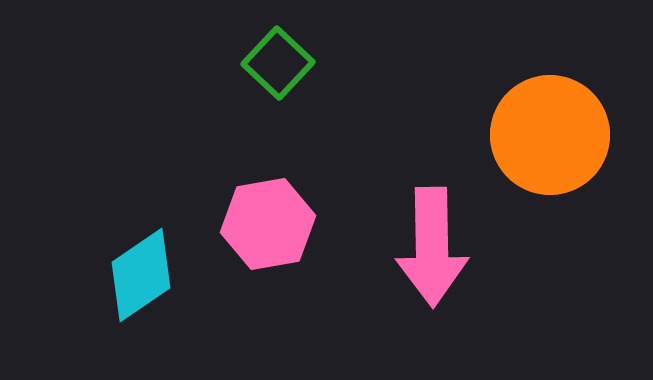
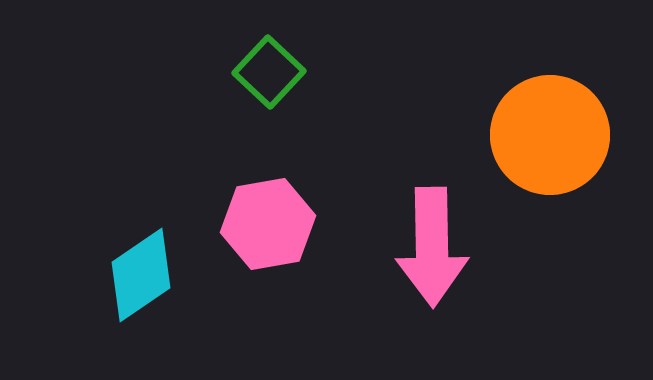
green square: moved 9 px left, 9 px down
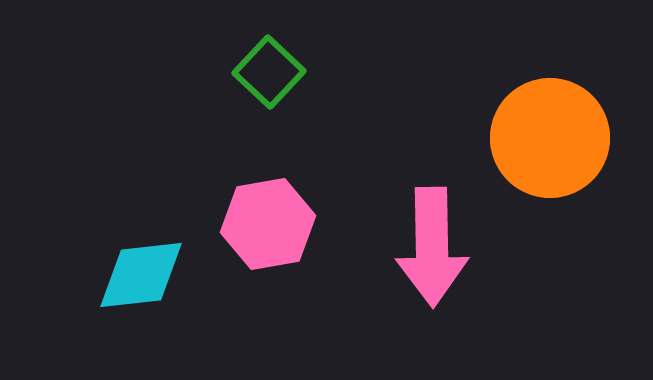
orange circle: moved 3 px down
cyan diamond: rotated 28 degrees clockwise
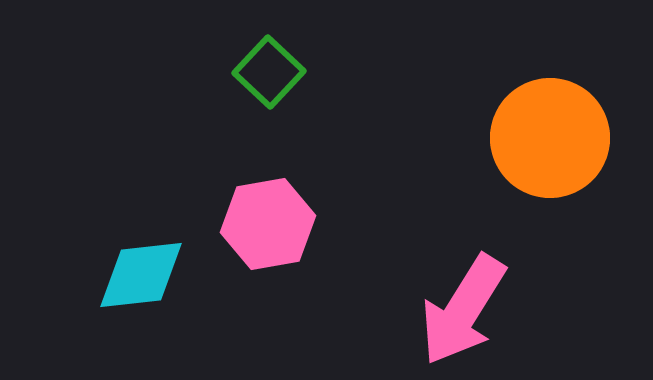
pink arrow: moved 31 px right, 63 px down; rotated 33 degrees clockwise
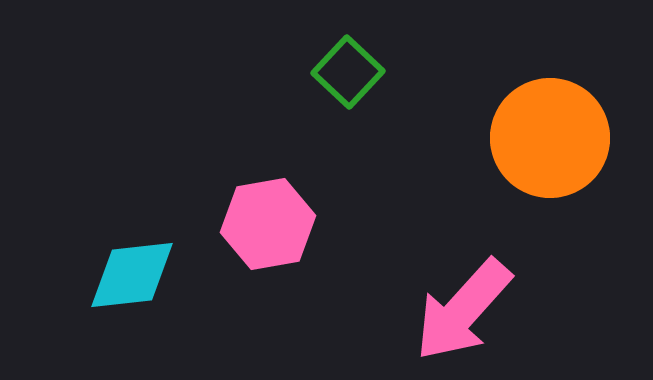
green square: moved 79 px right
cyan diamond: moved 9 px left
pink arrow: rotated 10 degrees clockwise
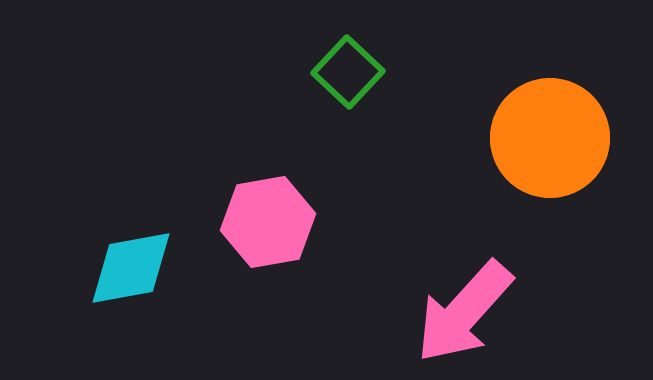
pink hexagon: moved 2 px up
cyan diamond: moved 1 px left, 7 px up; rotated 4 degrees counterclockwise
pink arrow: moved 1 px right, 2 px down
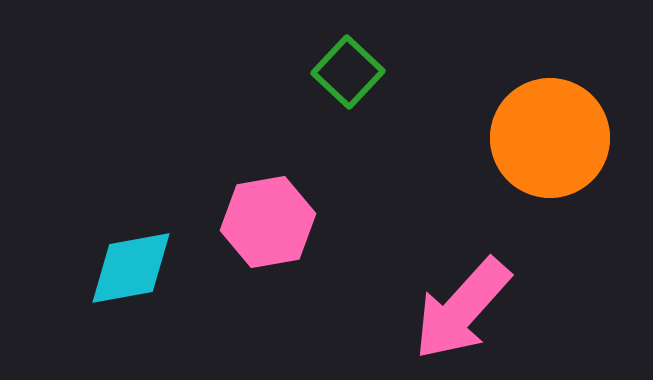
pink arrow: moved 2 px left, 3 px up
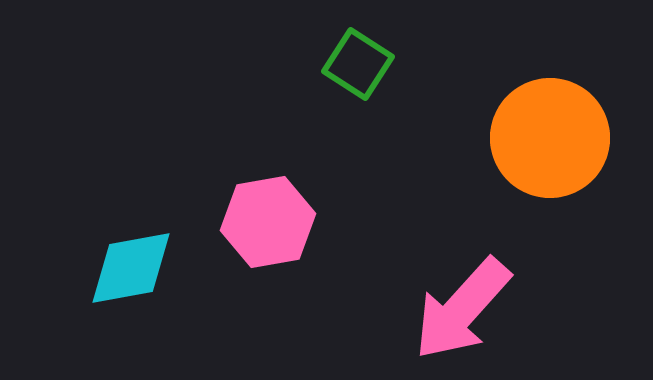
green square: moved 10 px right, 8 px up; rotated 10 degrees counterclockwise
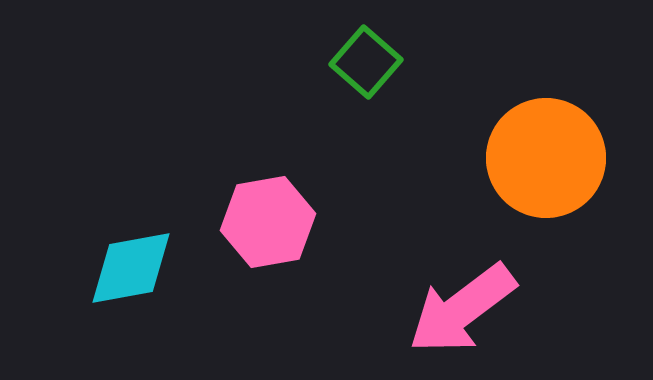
green square: moved 8 px right, 2 px up; rotated 8 degrees clockwise
orange circle: moved 4 px left, 20 px down
pink arrow: rotated 11 degrees clockwise
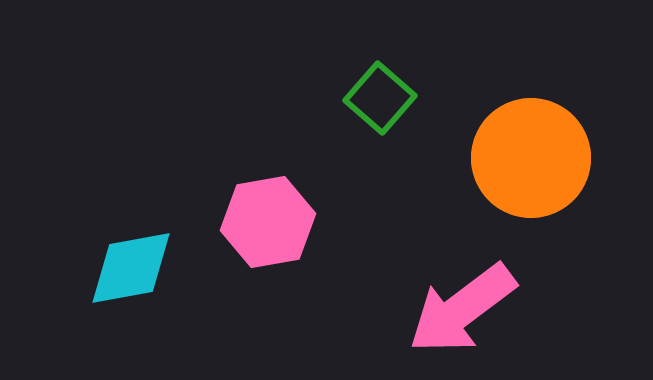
green square: moved 14 px right, 36 px down
orange circle: moved 15 px left
